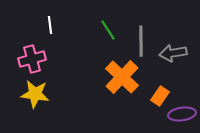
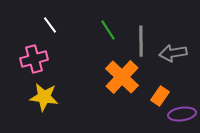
white line: rotated 30 degrees counterclockwise
pink cross: moved 2 px right
yellow star: moved 9 px right, 3 px down
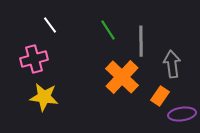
gray arrow: moved 1 px left, 11 px down; rotated 92 degrees clockwise
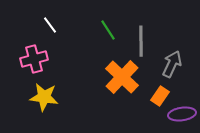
gray arrow: rotated 32 degrees clockwise
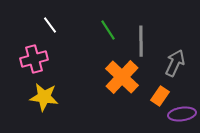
gray arrow: moved 3 px right, 1 px up
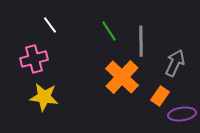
green line: moved 1 px right, 1 px down
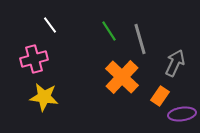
gray line: moved 1 px left, 2 px up; rotated 16 degrees counterclockwise
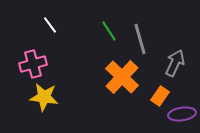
pink cross: moved 1 px left, 5 px down
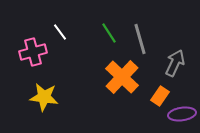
white line: moved 10 px right, 7 px down
green line: moved 2 px down
pink cross: moved 12 px up
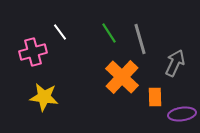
orange rectangle: moved 5 px left, 1 px down; rotated 36 degrees counterclockwise
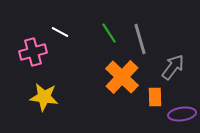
white line: rotated 24 degrees counterclockwise
gray arrow: moved 2 px left, 4 px down; rotated 12 degrees clockwise
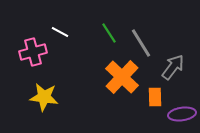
gray line: moved 1 px right, 4 px down; rotated 16 degrees counterclockwise
